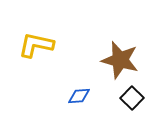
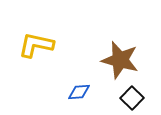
blue diamond: moved 4 px up
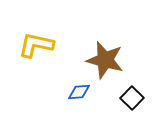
brown star: moved 15 px left
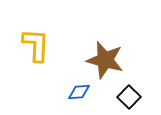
yellow L-shape: rotated 81 degrees clockwise
black square: moved 3 px left, 1 px up
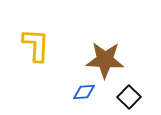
brown star: rotated 12 degrees counterclockwise
blue diamond: moved 5 px right
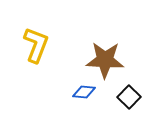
yellow L-shape: rotated 18 degrees clockwise
blue diamond: rotated 10 degrees clockwise
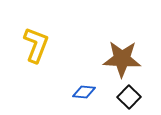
brown star: moved 17 px right, 1 px up
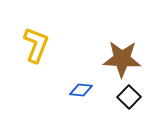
blue diamond: moved 3 px left, 2 px up
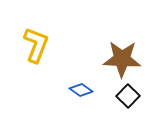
blue diamond: rotated 30 degrees clockwise
black square: moved 1 px left, 1 px up
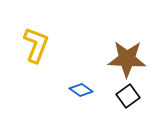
brown star: moved 5 px right
black square: rotated 10 degrees clockwise
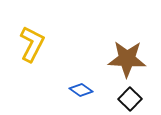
yellow L-shape: moved 4 px left, 1 px up; rotated 6 degrees clockwise
black square: moved 2 px right, 3 px down; rotated 10 degrees counterclockwise
